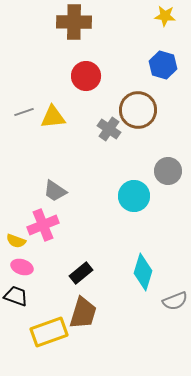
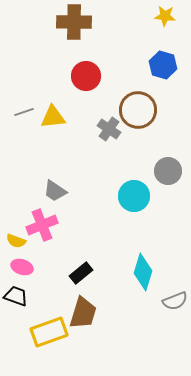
pink cross: moved 1 px left
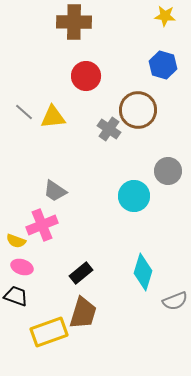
gray line: rotated 60 degrees clockwise
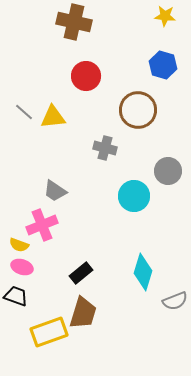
brown cross: rotated 12 degrees clockwise
gray cross: moved 4 px left, 19 px down; rotated 20 degrees counterclockwise
yellow semicircle: moved 3 px right, 4 px down
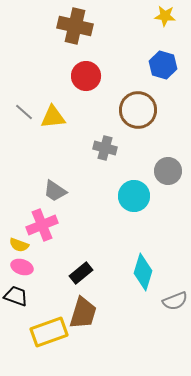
brown cross: moved 1 px right, 4 px down
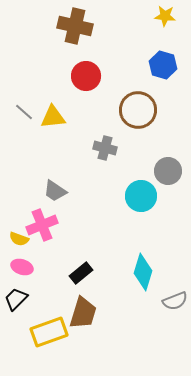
cyan circle: moved 7 px right
yellow semicircle: moved 6 px up
black trapezoid: moved 3 px down; rotated 65 degrees counterclockwise
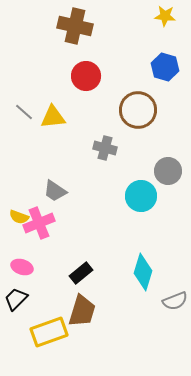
blue hexagon: moved 2 px right, 2 px down
pink cross: moved 3 px left, 2 px up
yellow semicircle: moved 22 px up
brown trapezoid: moved 1 px left, 2 px up
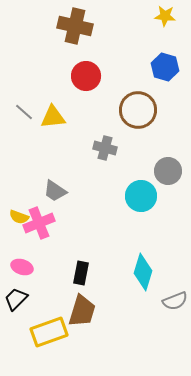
black rectangle: rotated 40 degrees counterclockwise
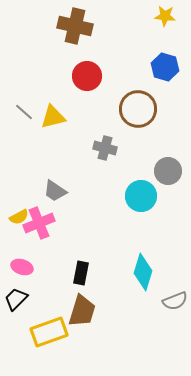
red circle: moved 1 px right
brown circle: moved 1 px up
yellow triangle: rotated 8 degrees counterclockwise
yellow semicircle: rotated 48 degrees counterclockwise
